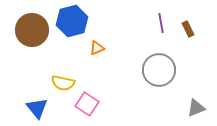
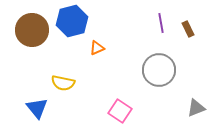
pink square: moved 33 px right, 7 px down
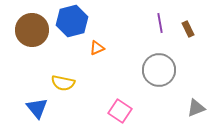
purple line: moved 1 px left
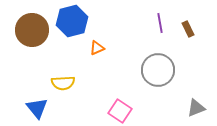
gray circle: moved 1 px left
yellow semicircle: rotated 15 degrees counterclockwise
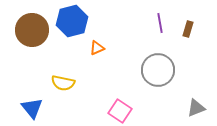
brown rectangle: rotated 42 degrees clockwise
yellow semicircle: rotated 15 degrees clockwise
blue triangle: moved 5 px left
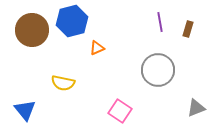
purple line: moved 1 px up
blue triangle: moved 7 px left, 2 px down
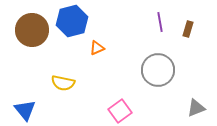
pink square: rotated 20 degrees clockwise
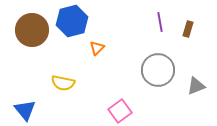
orange triangle: rotated 21 degrees counterclockwise
gray triangle: moved 22 px up
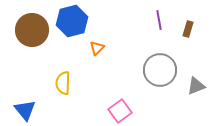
purple line: moved 1 px left, 2 px up
gray circle: moved 2 px right
yellow semicircle: rotated 80 degrees clockwise
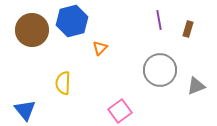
orange triangle: moved 3 px right
